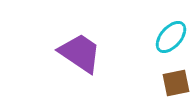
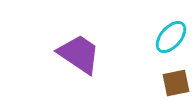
purple trapezoid: moved 1 px left, 1 px down
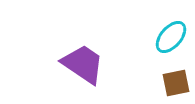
purple trapezoid: moved 4 px right, 10 px down
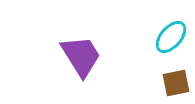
purple trapezoid: moved 2 px left, 8 px up; rotated 24 degrees clockwise
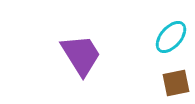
purple trapezoid: moved 1 px up
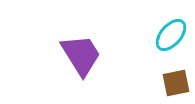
cyan ellipse: moved 2 px up
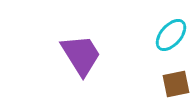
brown square: moved 1 px down
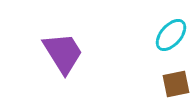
purple trapezoid: moved 18 px left, 2 px up
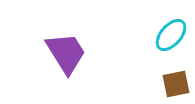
purple trapezoid: moved 3 px right
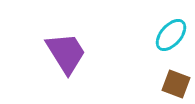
brown square: rotated 32 degrees clockwise
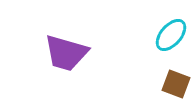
purple trapezoid: rotated 138 degrees clockwise
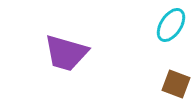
cyan ellipse: moved 10 px up; rotated 8 degrees counterclockwise
